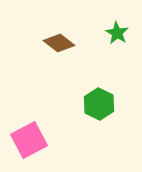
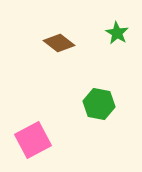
green hexagon: rotated 16 degrees counterclockwise
pink square: moved 4 px right
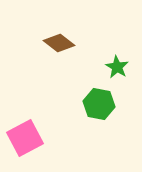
green star: moved 34 px down
pink square: moved 8 px left, 2 px up
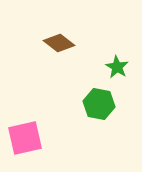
pink square: rotated 15 degrees clockwise
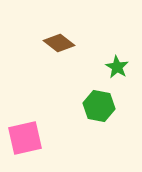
green hexagon: moved 2 px down
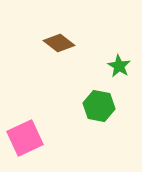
green star: moved 2 px right, 1 px up
pink square: rotated 12 degrees counterclockwise
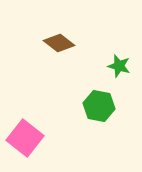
green star: rotated 15 degrees counterclockwise
pink square: rotated 27 degrees counterclockwise
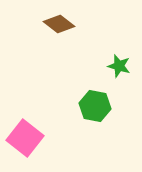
brown diamond: moved 19 px up
green hexagon: moved 4 px left
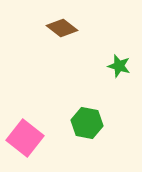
brown diamond: moved 3 px right, 4 px down
green hexagon: moved 8 px left, 17 px down
